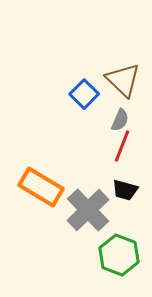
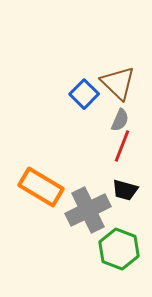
brown triangle: moved 5 px left, 3 px down
gray cross: rotated 18 degrees clockwise
green hexagon: moved 6 px up
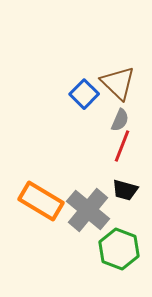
orange rectangle: moved 14 px down
gray cross: rotated 24 degrees counterclockwise
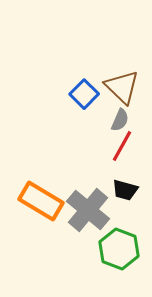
brown triangle: moved 4 px right, 4 px down
red line: rotated 8 degrees clockwise
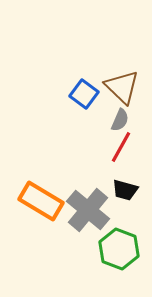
blue square: rotated 8 degrees counterclockwise
red line: moved 1 px left, 1 px down
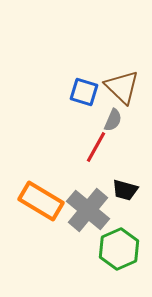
blue square: moved 2 px up; rotated 20 degrees counterclockwise
gray semicircle: moved 7 px left
red line: moved 25 px left
green hexagon: rotated 15 degrees clockwise
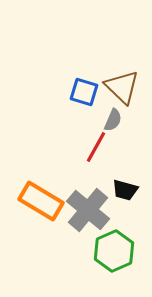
green hexagon: moved 5 px left, 2 px down
